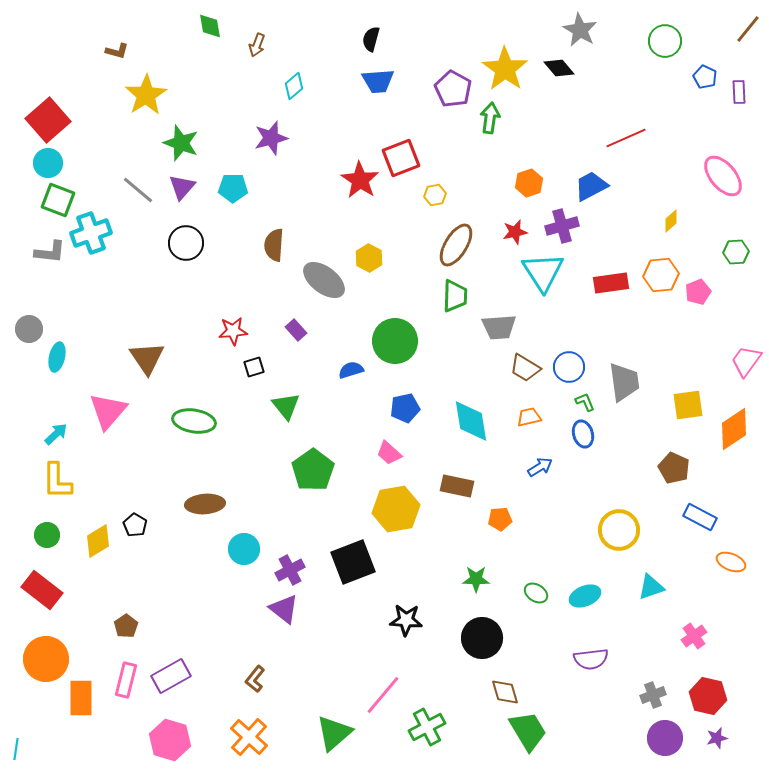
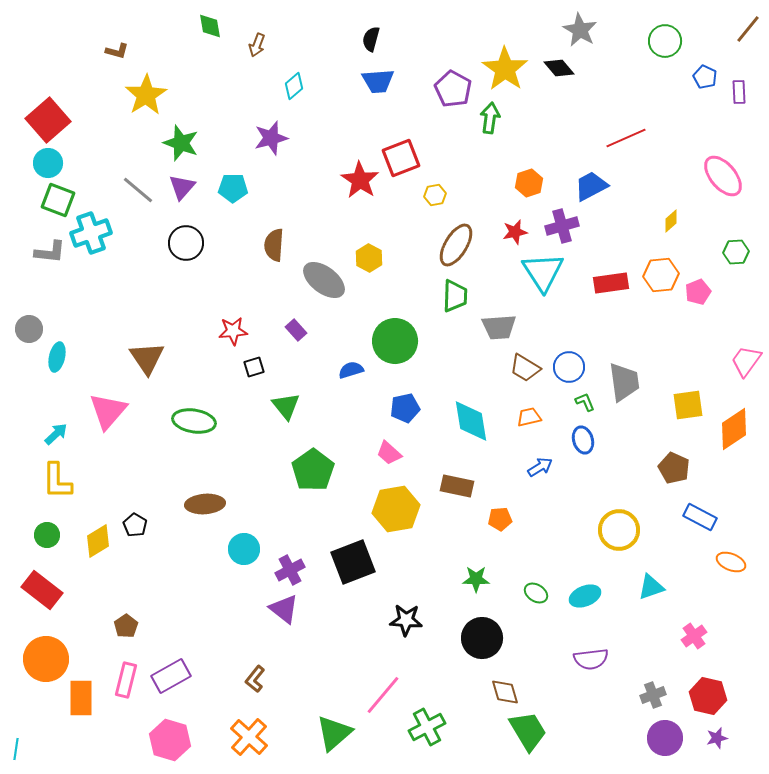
blue ellipse at (583, 434): moved 6 px down
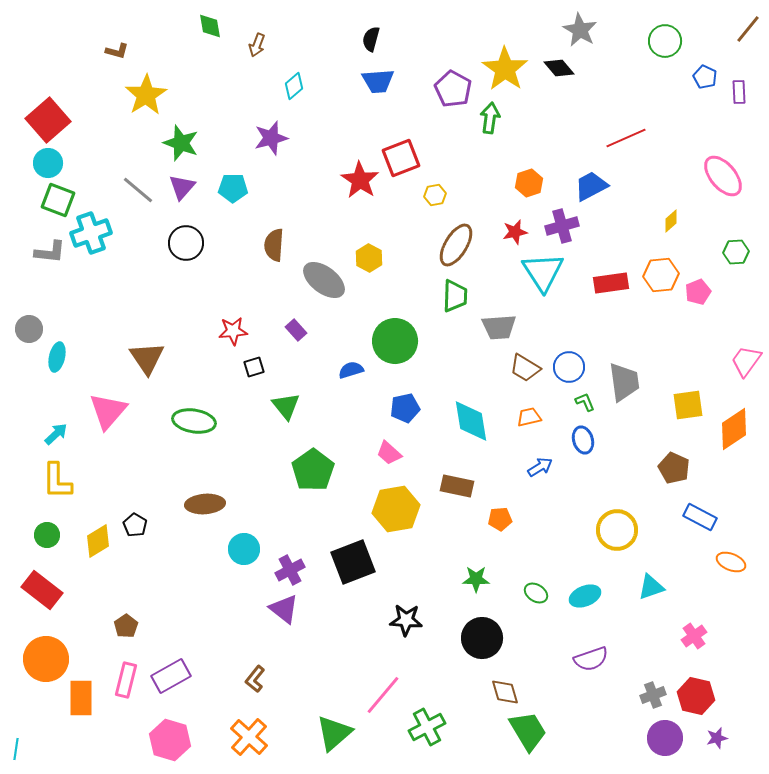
yellow circle at (619, 530): moved 2 px left
purple semicircle at (591, 659): rotated 12 degrees counterclockwise
red hexagon at (708, 696): moved 12 px left
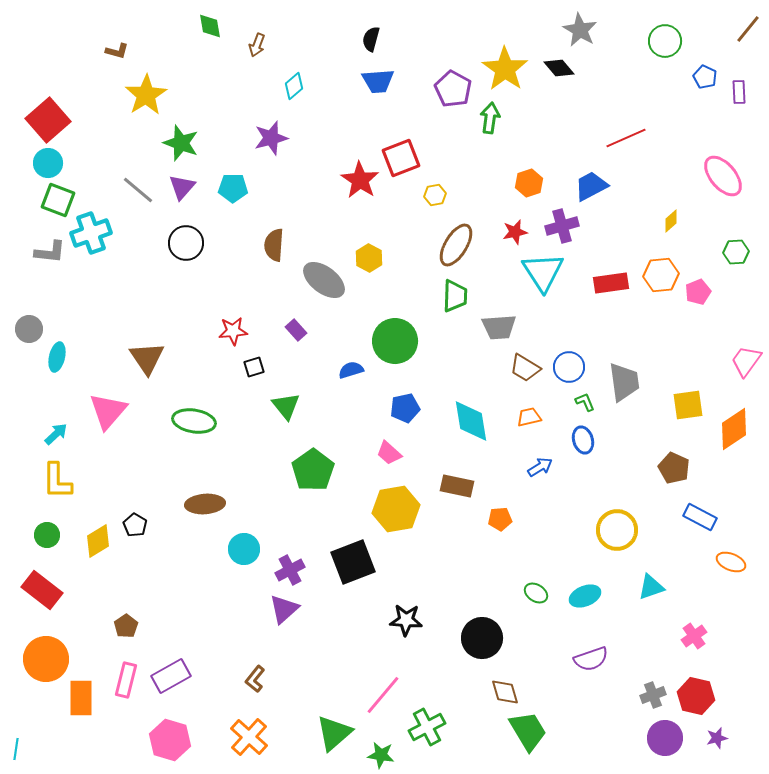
green star at (476, 579): moved 95 px left, 176 px down; rotated 8 degrees clockwise
purple triangle at (284, 609): rotated 40 degrees clockwise
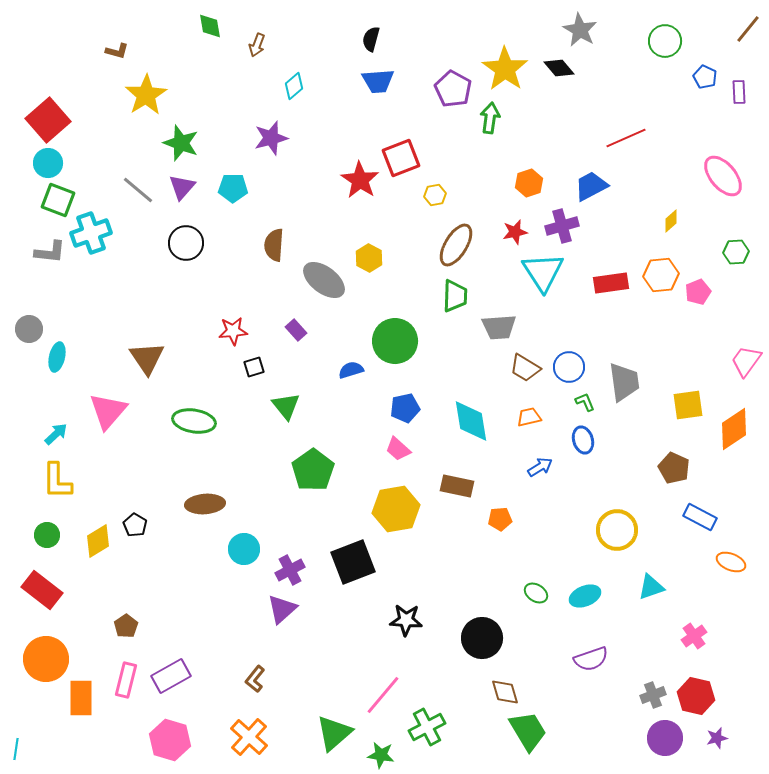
pink trapezoid at (389, 453): moved 9 px right, 4 px up
purple triangle at (284, 609): moved 2 px left
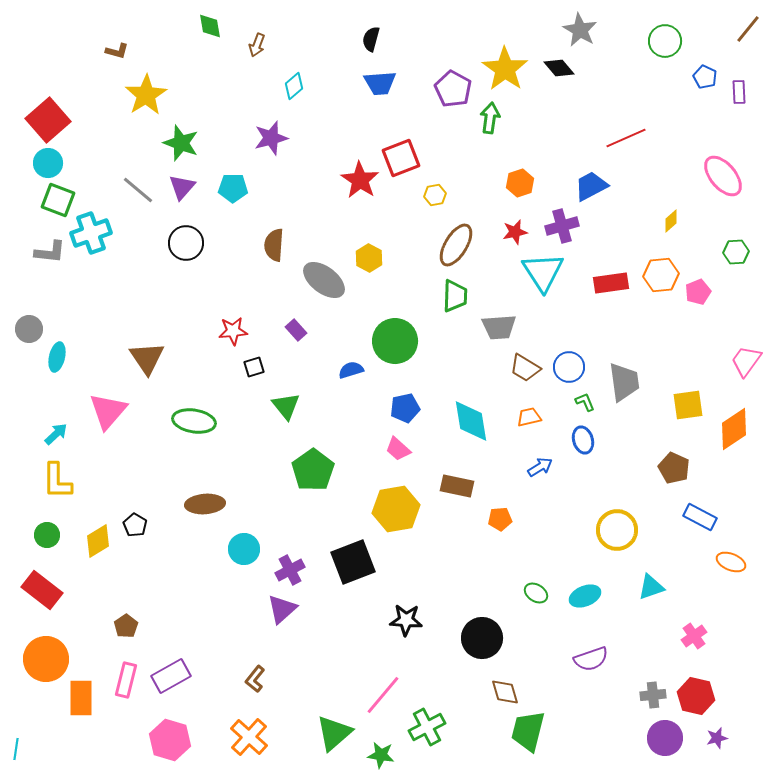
blue trapezoid at (378, 81): moved 2 px right, 2 px down
orange hexagon at (529, 183): moved 9 px left
gray cross at (653, 695): rotated 15 degrees clockwise
green trapezoid at (528, 731): rotated 135 degrees counterclockwise
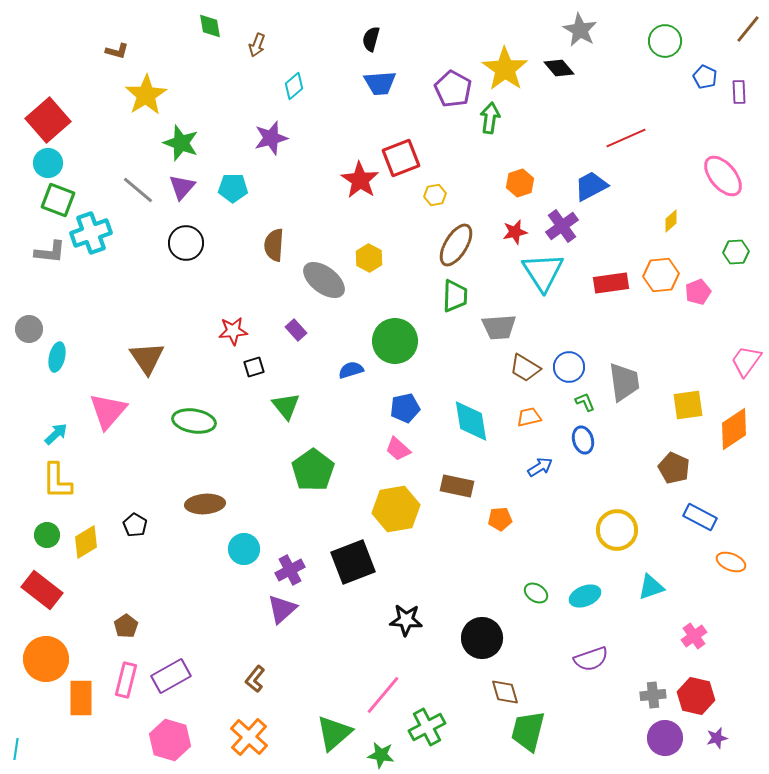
purple cross at (562, 226): rotated 20 degrees counterclockwise
yellow diamond at (98, 541): moved 12 px left, 1 px down
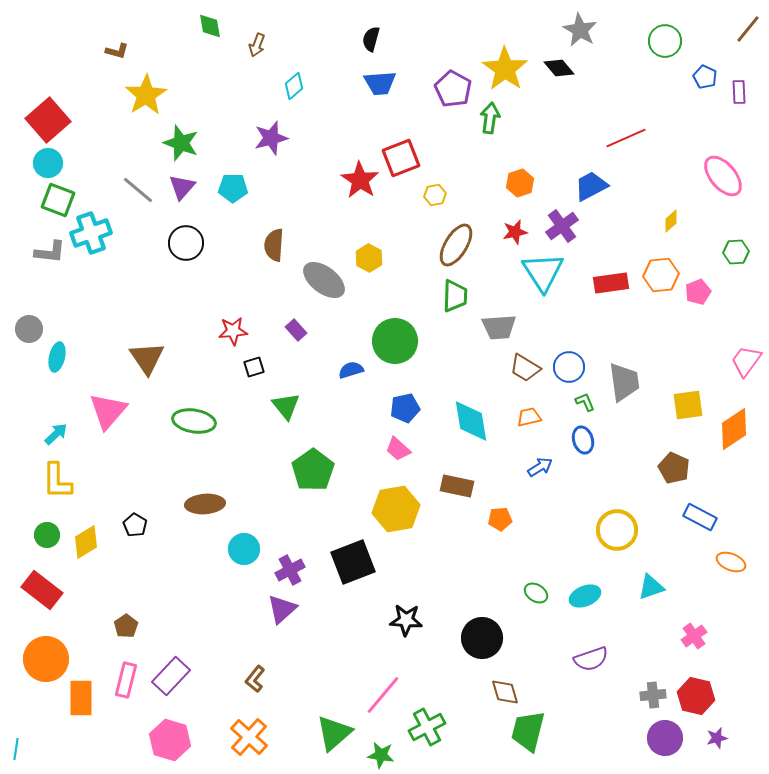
purple rectangle at (171, 676): rotated 18 degrees counterclockwise
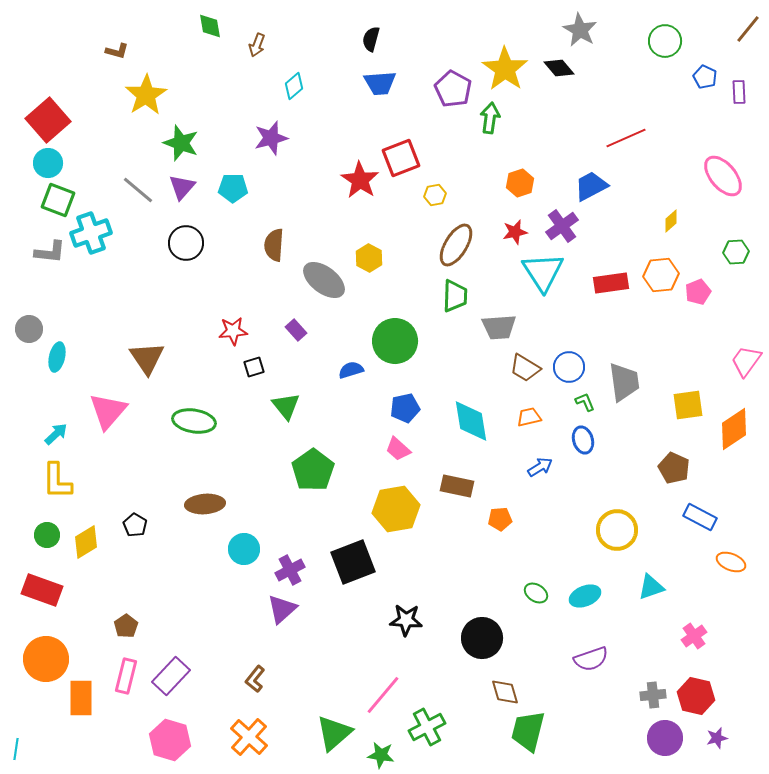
red rectangle at (42, 590): rotated 18 degrees counterclockwise
pink rectangle at (126, 680): moved 4 px up
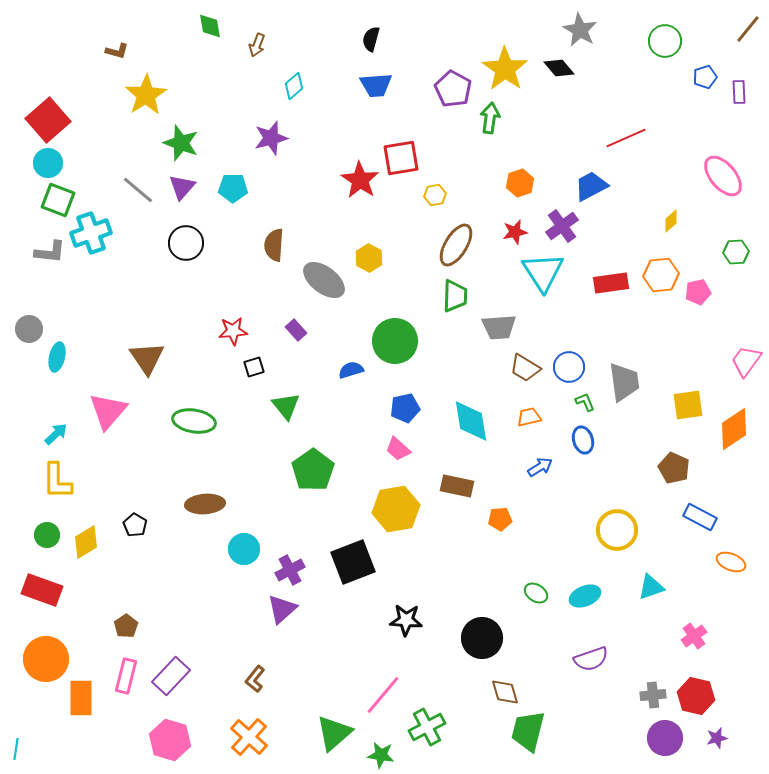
blue pentagon at (705, 77): rotated 30 degrees clockwise
blue trapezoid at (380, 83): moved 4 px left, 2 px down
red square at (401, 158): rotated 12 degrees clockwise
pink pentagon at (698, 292): rotated 10 degrees clockwise
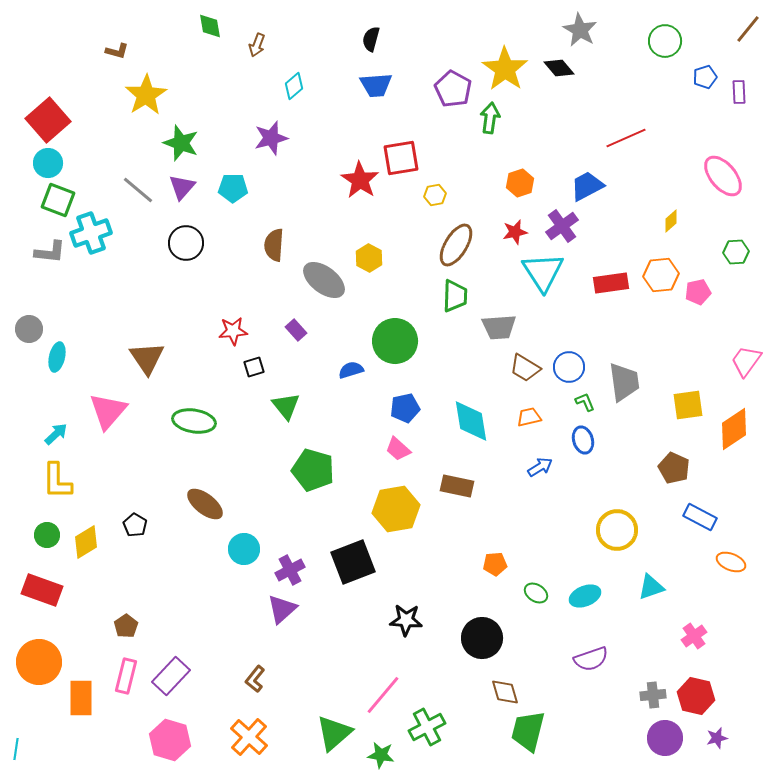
blue trapezoid at (591, 186): moved 4 px left
green pentagon at (313, 470): rotated 21 degrees counterclockwise
brown ellipse at (205, 504): rotated 42 degrees clockwise
orange pentagon at (500, 519): moved 5 px left, 45 px down
orange circle at (46, 659): moved 7 px left, 3 px down
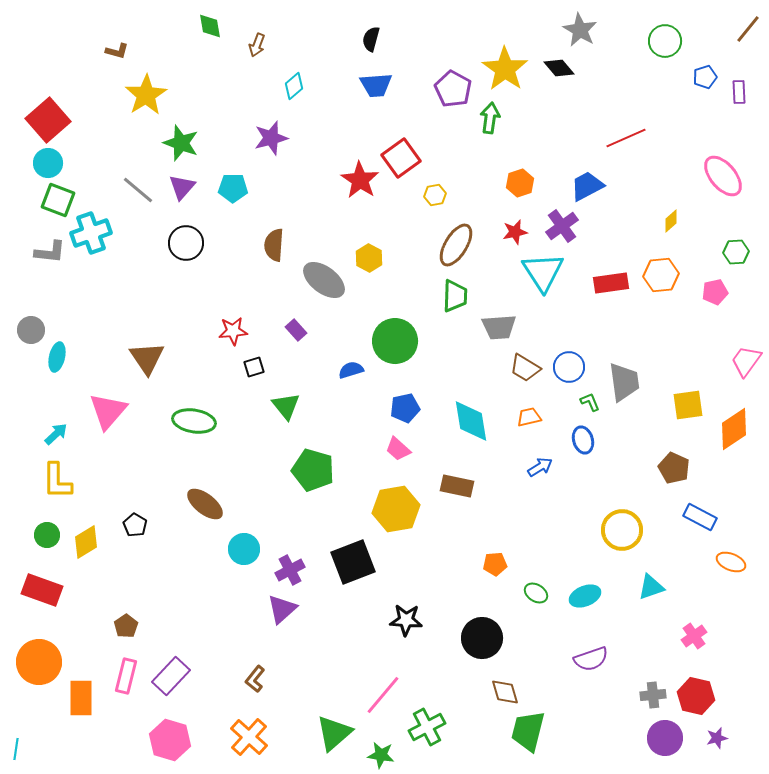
red square at (401, 158): rotated 27 degrees counterclockwise
pink pentagon at (698, 292): moved 17 px right
gray circle at (29, 329): moved 2 px right, 1 px down
green L-shape at (585, 402): moved 5 px right
yellow circle at (617, 530): moved 5 px right
